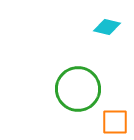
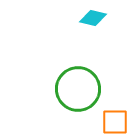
cyan diamond: moved 14 px left, 9 px up
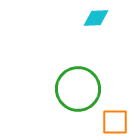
cyan diamond: moved 3 px right; rotated 16 degrees counterclockwise
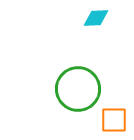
orange square: moved 1 px left, 2 px up
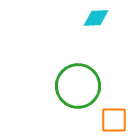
green circle: moved 3 px up
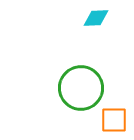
green circle: moved 3 px right, 2 px down
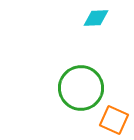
orange square: rotated 24 degrees clockwise
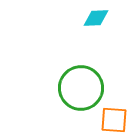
orange square: rotated 20 degrees counterclockwise
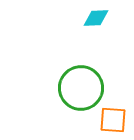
orange square: moved 1 px left
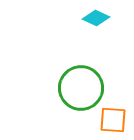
cyan diamond: rotated 28 degrees clockwise
